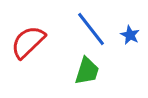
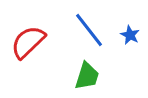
blue line: moved 2 px left, 1 px down
green trapezoid: moved 5 px down
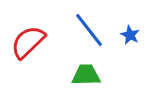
green trapezoid: moved 1 px left, 1 px up; rotated 108 degrees counterclockwise
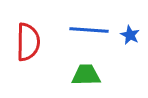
blue line: rotated 48 degrees counterclockwise
red semicircle: rotated 135 degrees clockwise
